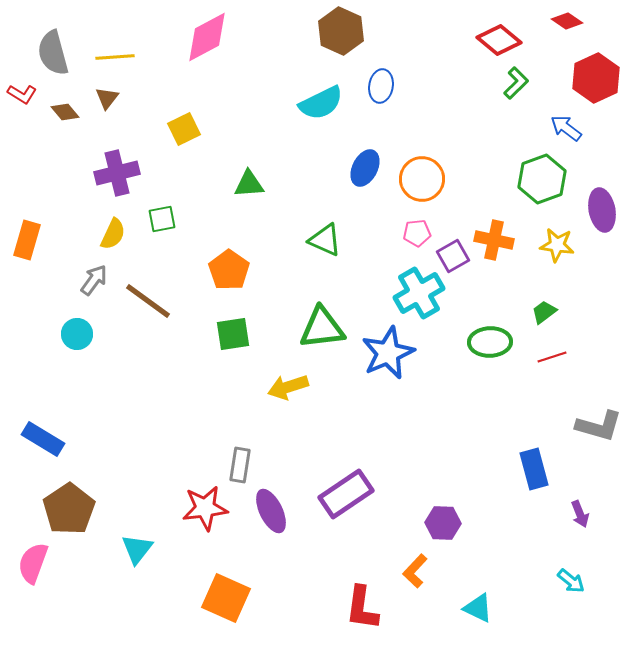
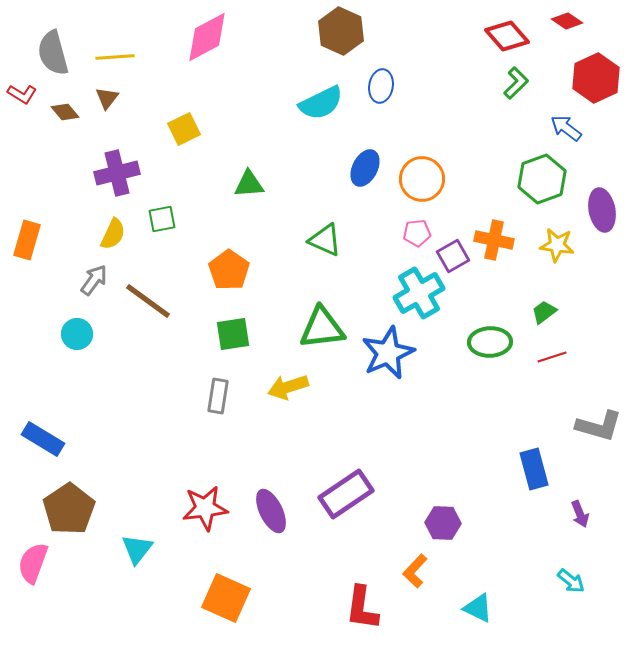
red diamond at (499, 40): moved 8 px right, 4 px up; rotated 9 degrees clockwise
gray rectangle at (240, 465): moved 22 px left, 69 px up
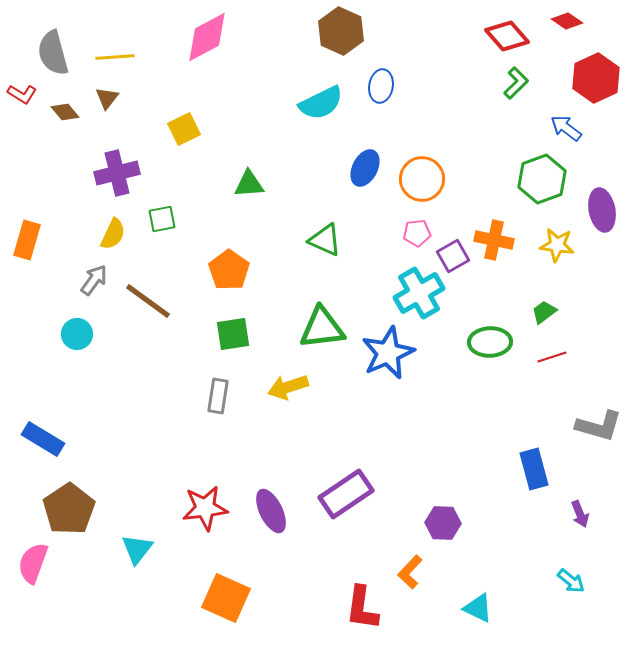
orange L-shape at (415, 571): moved 5 px left, 1 px down
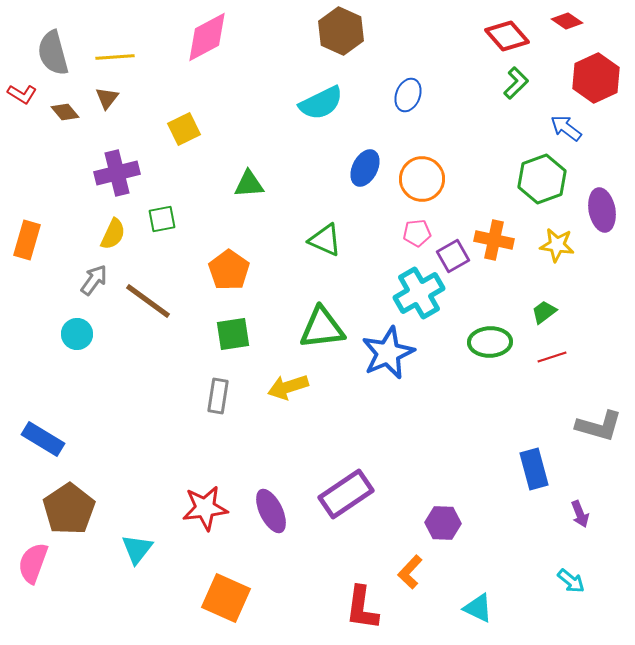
blue ellipse at (381, 86): moved 27 px right, 9 px down; rotated 12 degrees clockwise
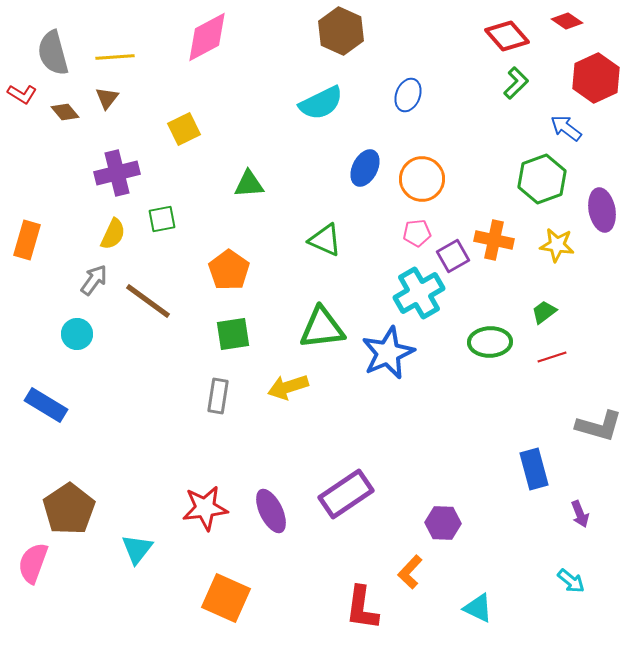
blue rectangle at (43, 439): moved 3 px right, 34 px up
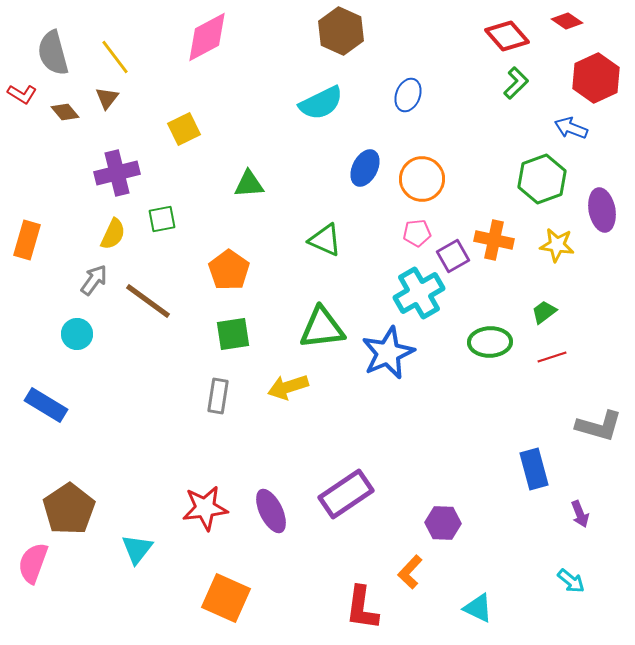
yellow line at (115, 57): rotated 57 degrees clockwise
blue arrow at (566, 128): moved 5 px right; rotated 16 degrees counterclockwise
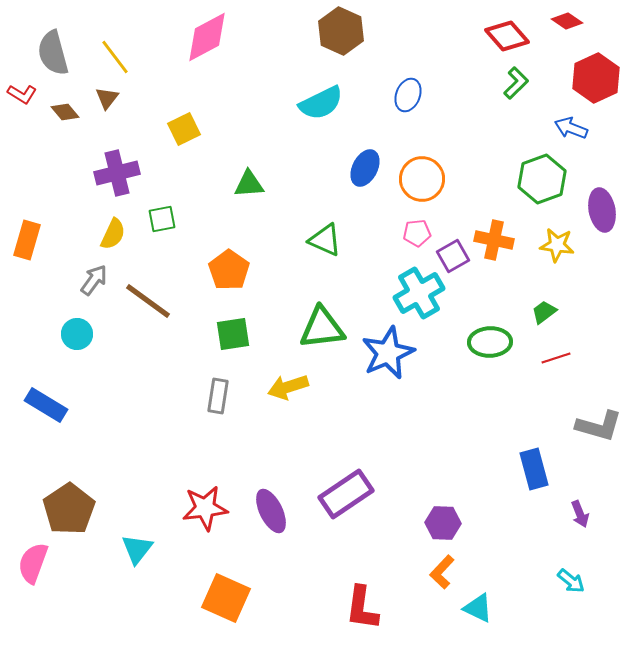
red line at (552, 357): moved 4 px right, 1 px down
orange L-shape at (410, 572): moved 32 px right
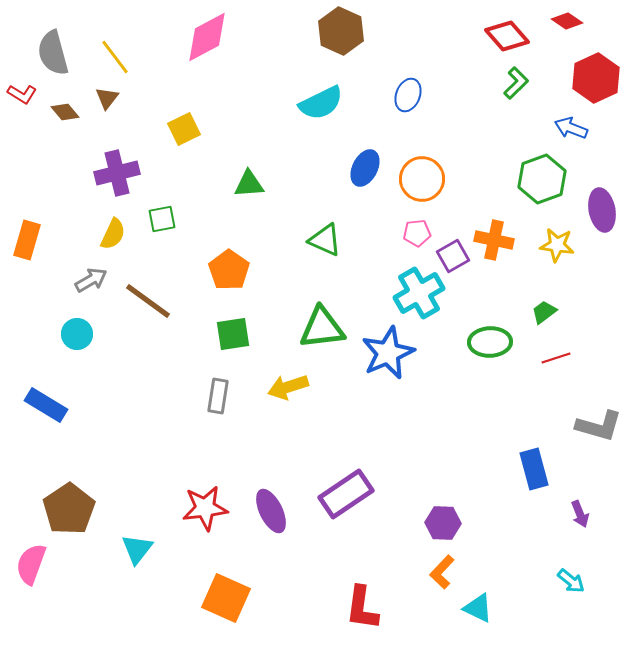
gray arrow at (94, 280): moved 3 px left; rotated 24 degrees clockwise
pink semicircle at (33, 563): moved 2 px left, 1 px down
